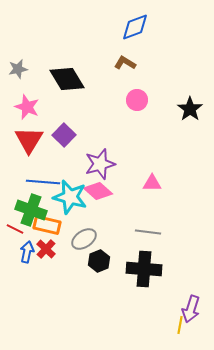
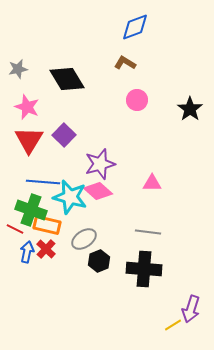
yellow line: moved 7 px left; rotated 48 degrees clockwise
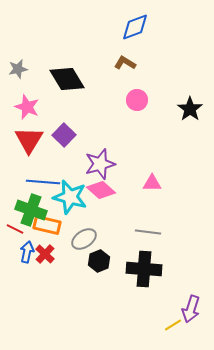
pink diamond: moved 3 px right, 1 px up
red cross: moved 1 px left, 5 px down
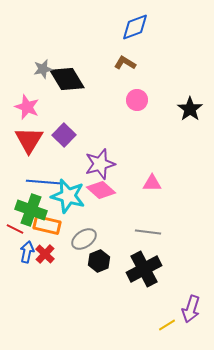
gray star: moved 25 px right
cyan star: moved 2 px left, 1 px up
black cross: rotated 32 degrees counterclockwise
yellow line: moved 6 px left
